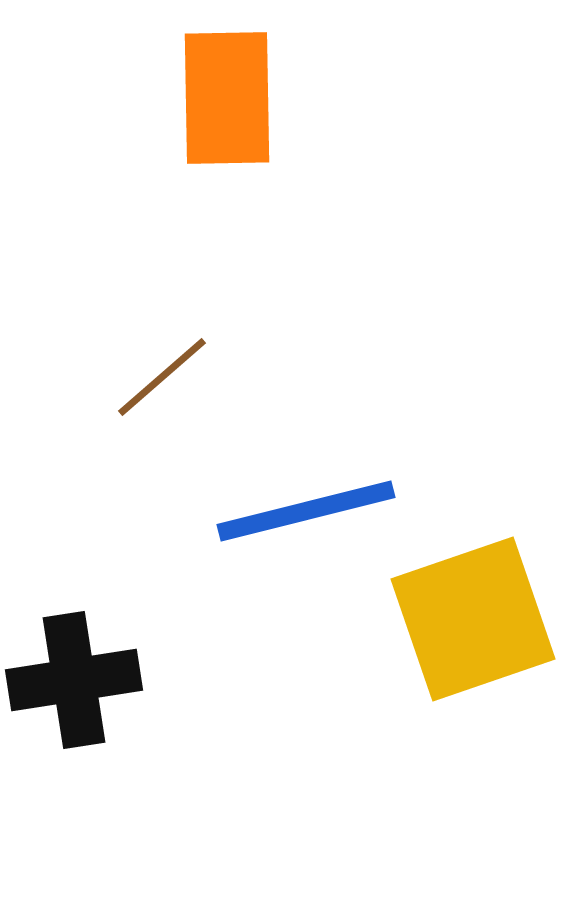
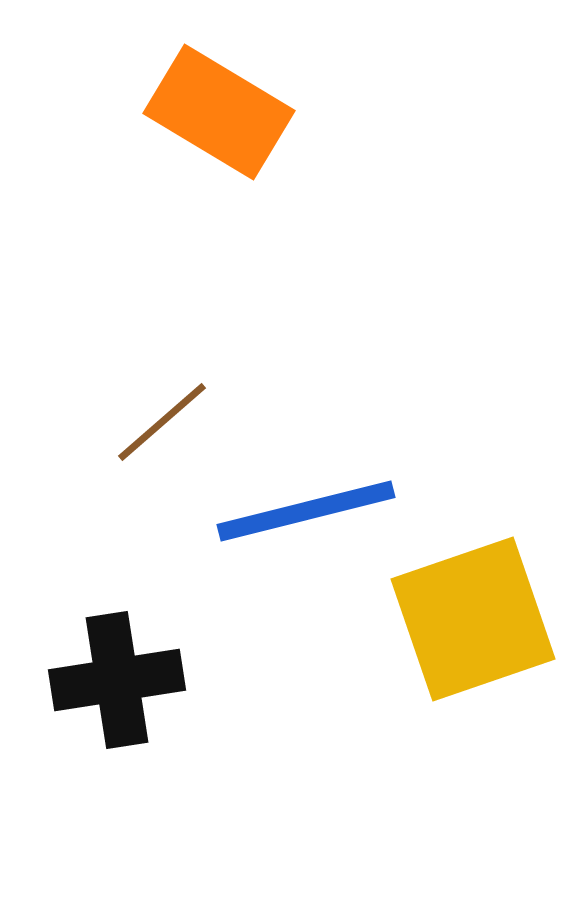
orange rectangle: moved 8 px left, 14 px down; rotated 58 degrees counterclockwise
brown line: moved 45 px down
black cross: moved 43 px right
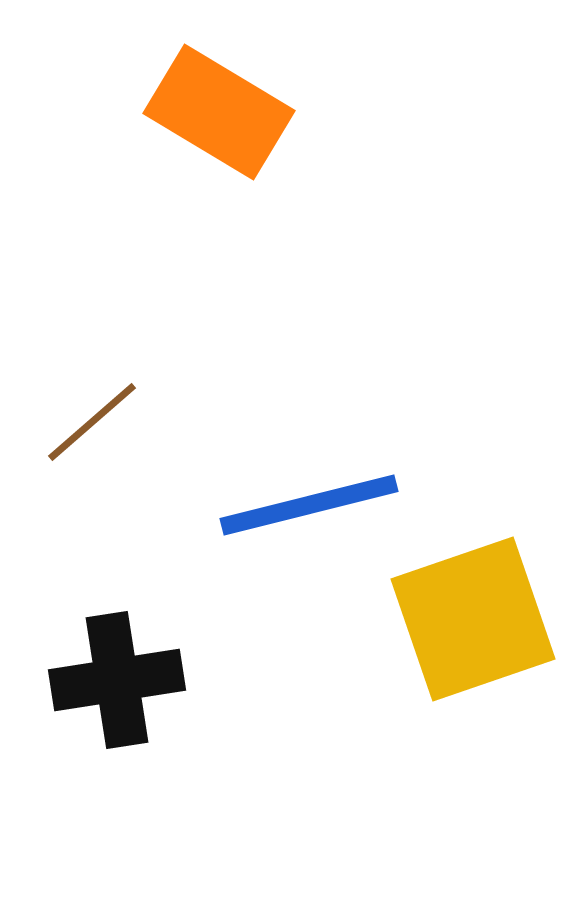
brown line: moved 70 px left
blue line: moved 3 px right, 6 px up
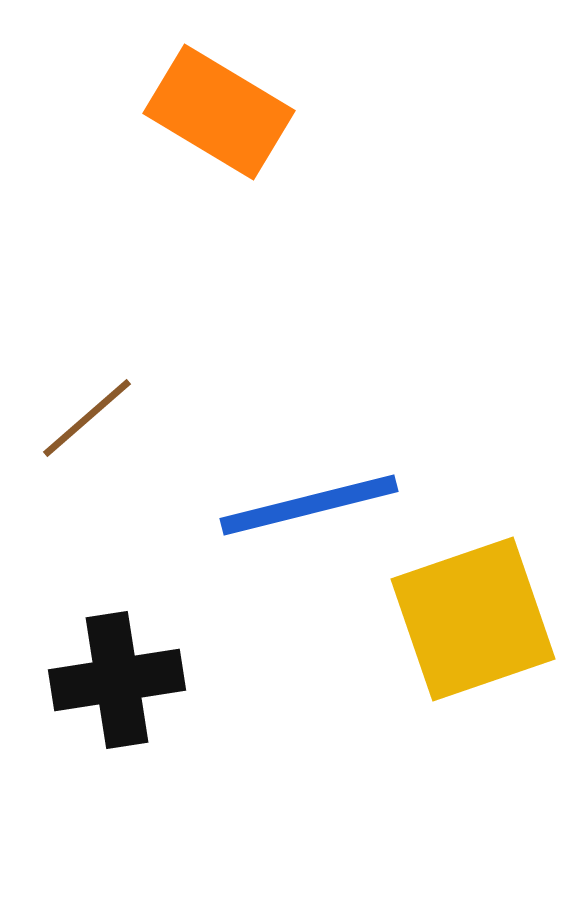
brown line: moved 5 px left, 4 px up
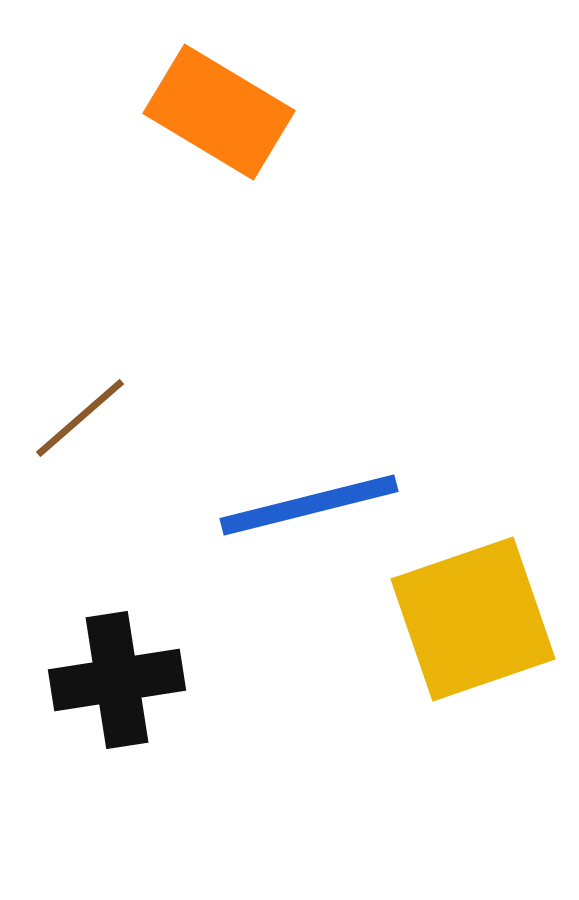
brown line: moved 7 px left
